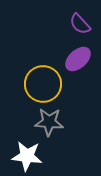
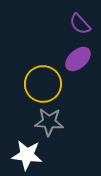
white star: moved 1 px up
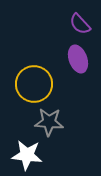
purple ellipse: rotated 68 degrees counterclockwise
yellow circle: moved 9 px left
